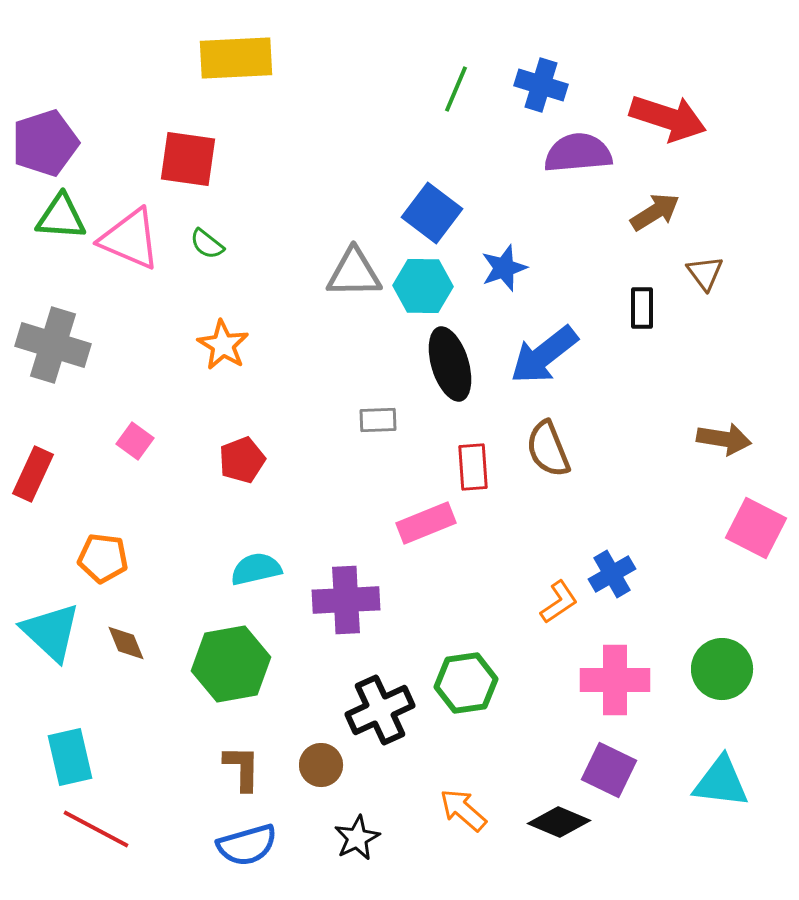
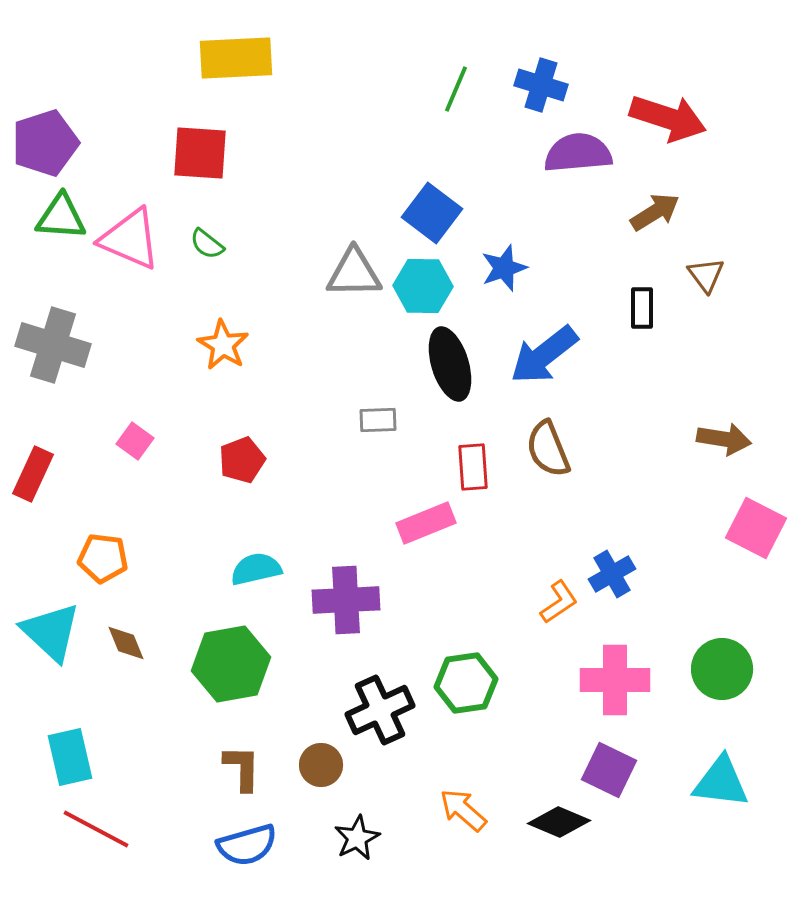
red square at (188, 159): moved 12 px right, 6 px up; rotated 4 degrees counterclockwise
brown triangle at (705, 273): moved 1 px right, 2 px down
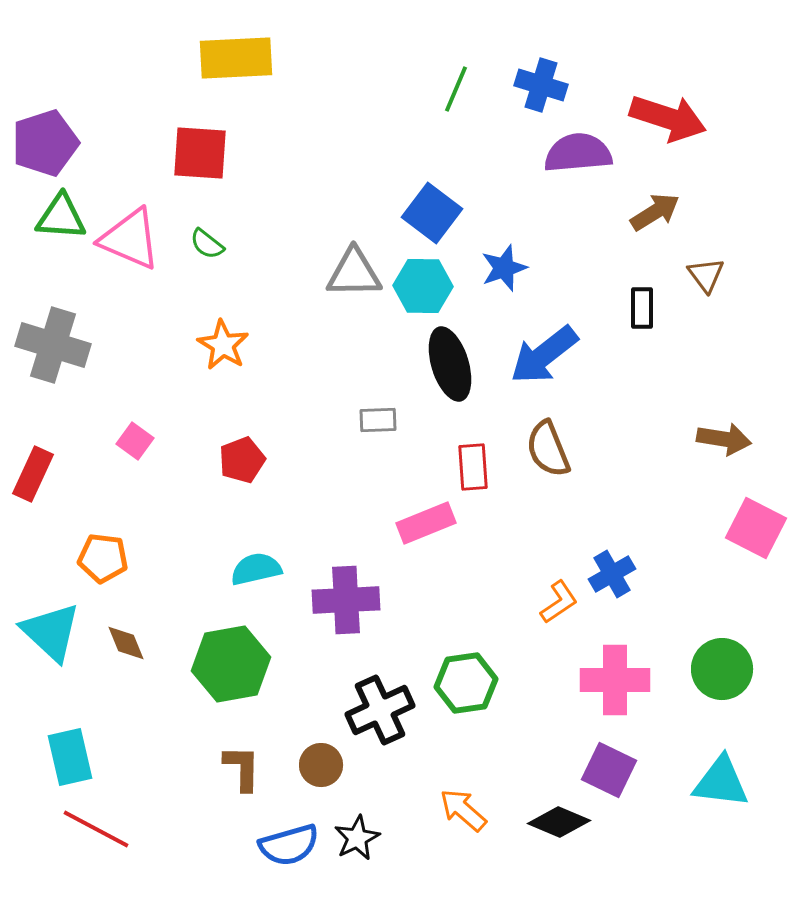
blue semicircle at (247, 845): moved 42 px right
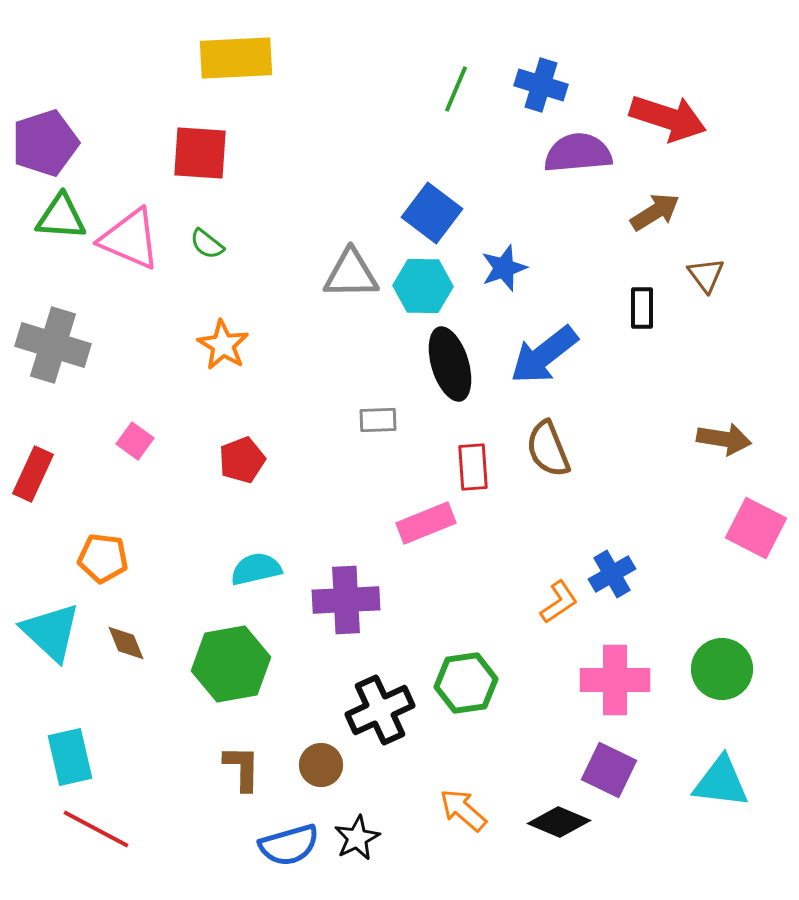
gray triangle at (354, 273): moved 3 px left, 1 px down
